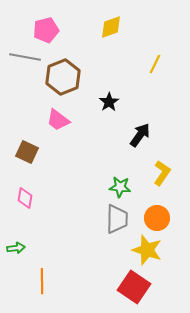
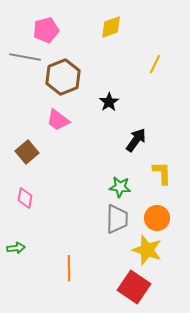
black arrow: moved 4 px left, 5 px down
brown square: rotated 25 degrees clockwise
yellow L-shape: rotated 35 degrees counterclockwise
orange line: moved 27 px right, 13 px up
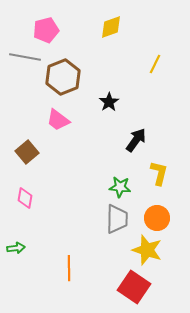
yellow L-shape: moved 3 px left; rotated 15 degrees clockwise
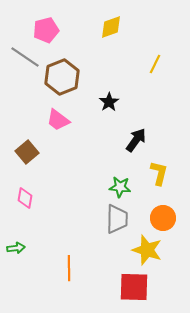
gray line: rotated 24 degrees clockwise
brown hexagon: moved 1 px left
orange circle: moved 6 px right
red square: rotated 32 degrees counterclockwise
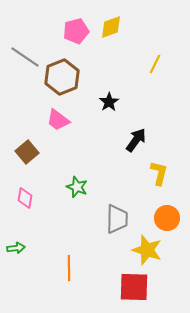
pink pentagon: moved 30 px right, 1 px down
green star: moved 43 px left; rotated 15 degrees clockwise
orange circle: moved 4 px right
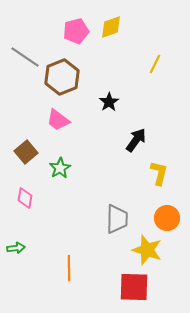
brown square: moved 1 px left
green star: moved 17 px left, 19 px up; rotated 20 degrees clockwise
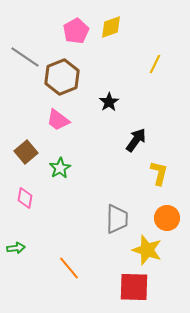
pink pentagon: rotated 15 degrees counterclockwise
orange line: rotated 40 degrees counterclockwise
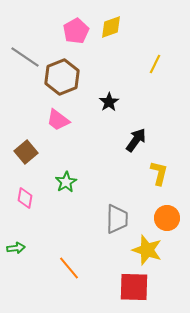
green star: moved 6 px right, 14 px down
